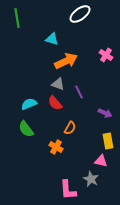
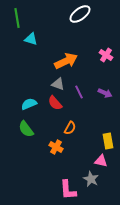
cyan triangle: moved 21 px left
purple arrow: moved 20 px up
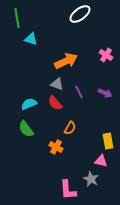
gray triangle: moved 1 px left
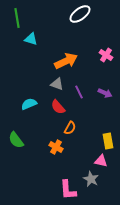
red semicircle: moved 3 px right, 4 px down
green semicircle: moved 10 px left, 11 px down
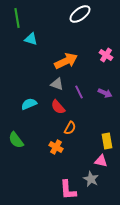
yellow rectangle: moved 1 px left
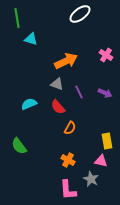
green semicircle: moved 3 px right, 6 px down
orange cross: moved 12 px right, 13 px down
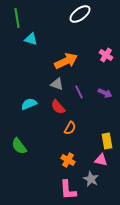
pink triangle: moved 1 px up
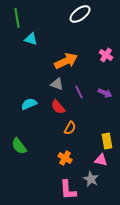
orange cross: moved 3 px left, 2 px up
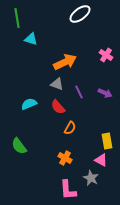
orange arrow: moved 1 px left, 1 px down
pink triangle: rotated 16 degrees clockwise
gray star: moved 1 px up
